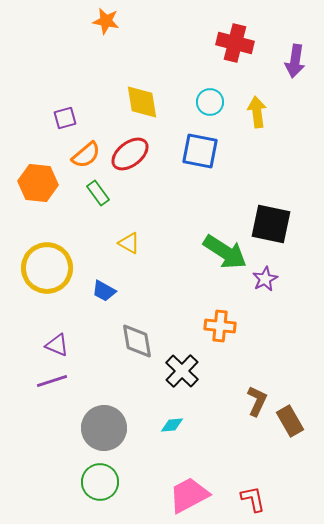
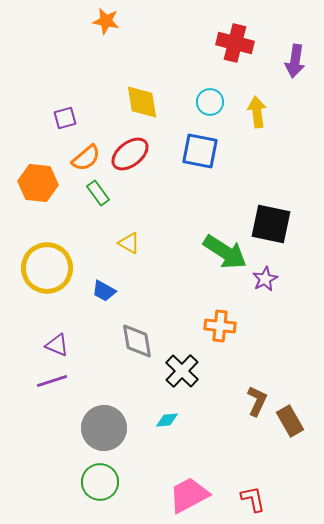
orange semicircle: moved 3 px down
cyan diamond: moved 5 px left, 5 px up
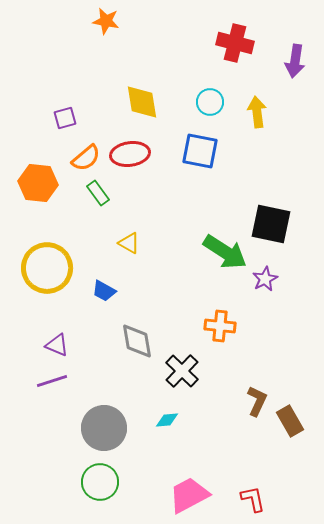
red ellipse: rotated 30 degrees clockwise
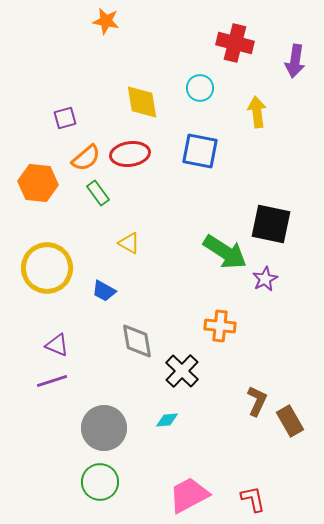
cyan circle: moved 10 px left, 14 px up
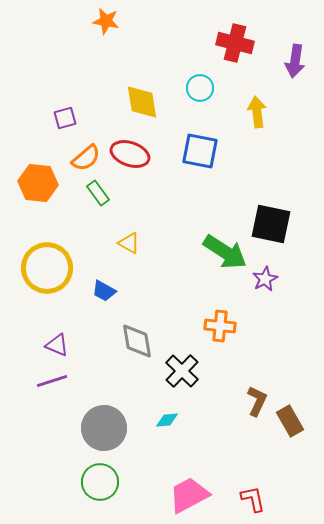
red ellipse: rotated 27 degrees clockwise
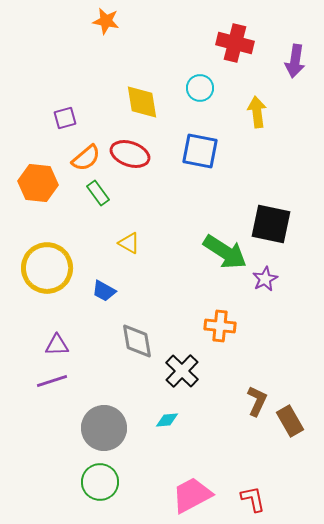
purple triangle: rotated 25 degrees counterclockwise
pink trapezoid: moved 3 px right
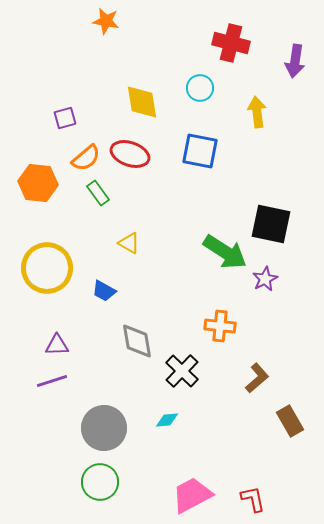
red cross: moved 4 px left
brown L-shape: moved 23 px up; rotated 24 degrees clockwise
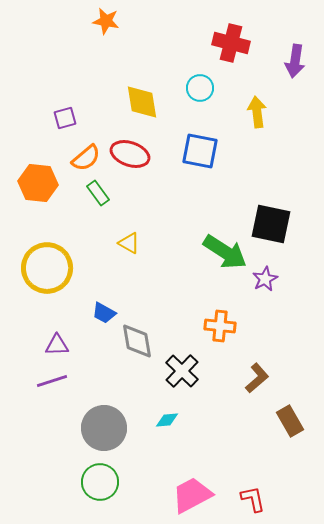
blue trapezoid: moved 22 px down
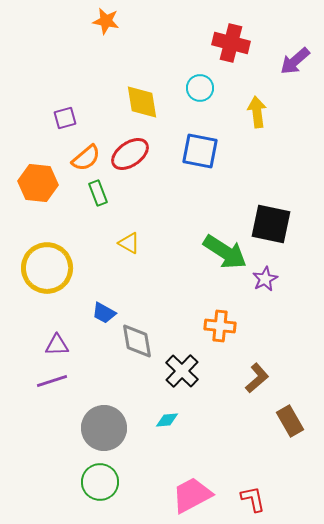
purple arrow: rotated 40 degrees clockwise
red ellipse: rotated 54 degrees counterclockwise
green rectangle: rotated 15 degrees clockwise
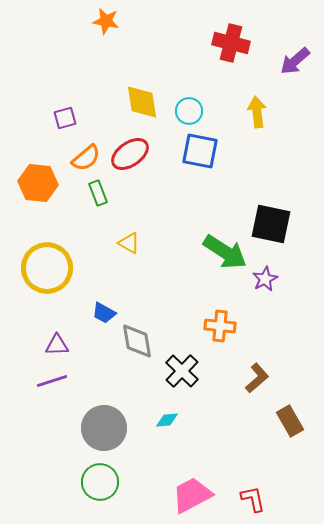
cyan circle: moved 11 px left, 23 px down
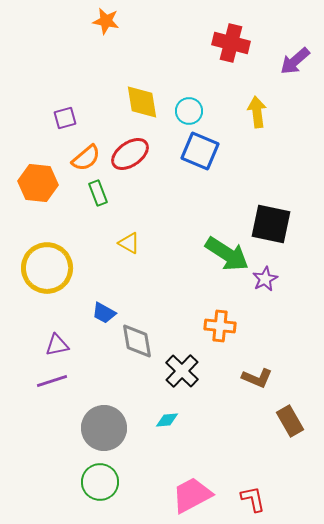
blue square: rotated 12 degrees clockwise
green arrow: moved 2 px right, 2 px down
purple triangle: rotated 10 degrees counterclockwise
brown L-shape: rotated 64 degrees clockwise
